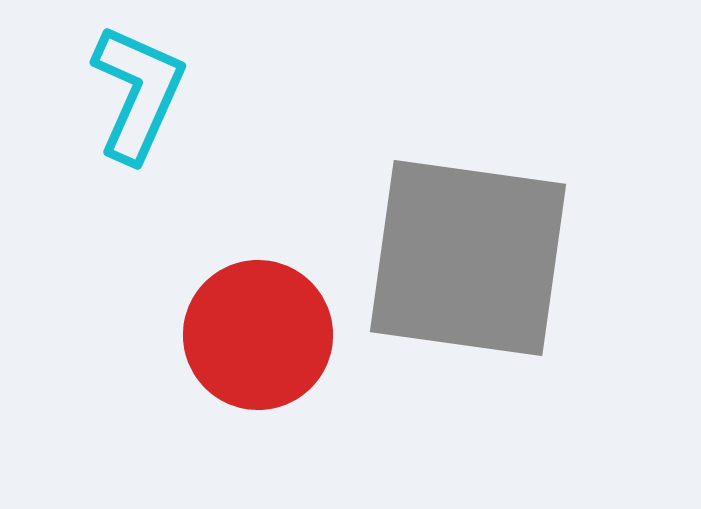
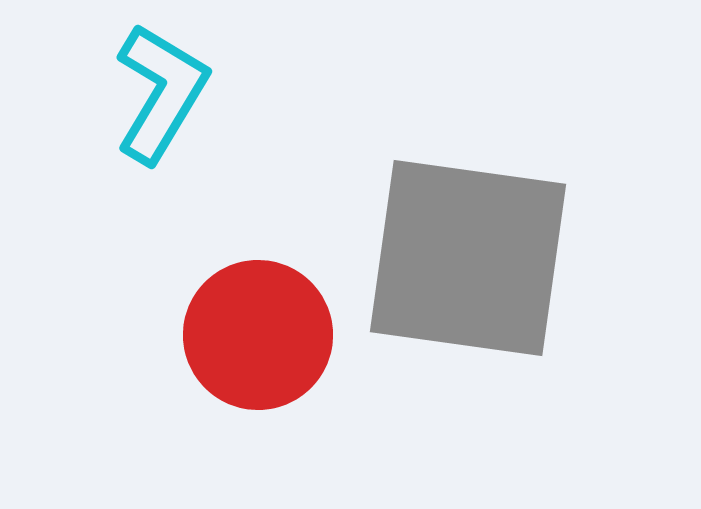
cyan L-shape: moved 23 px right; rotated 7 degrees clockwise
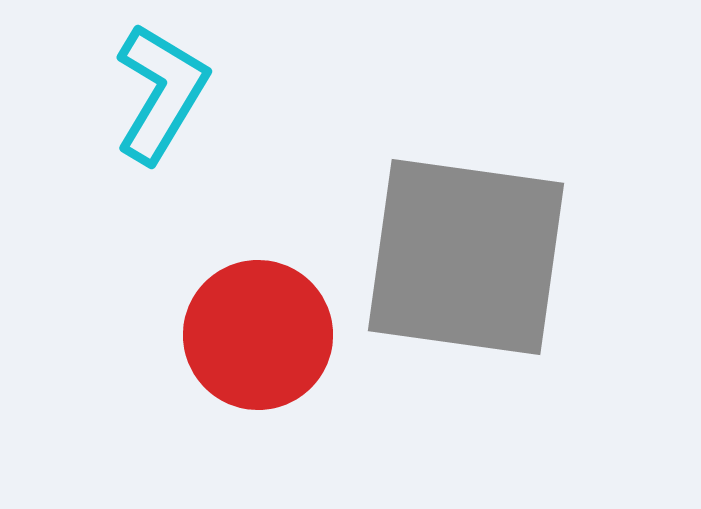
gray square: moved 2 px left, 1 px up
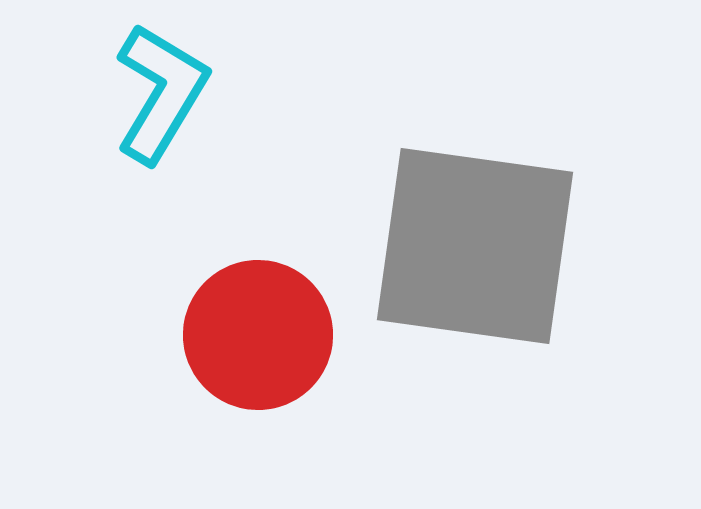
gray square: moved 9 px right, 11 px up
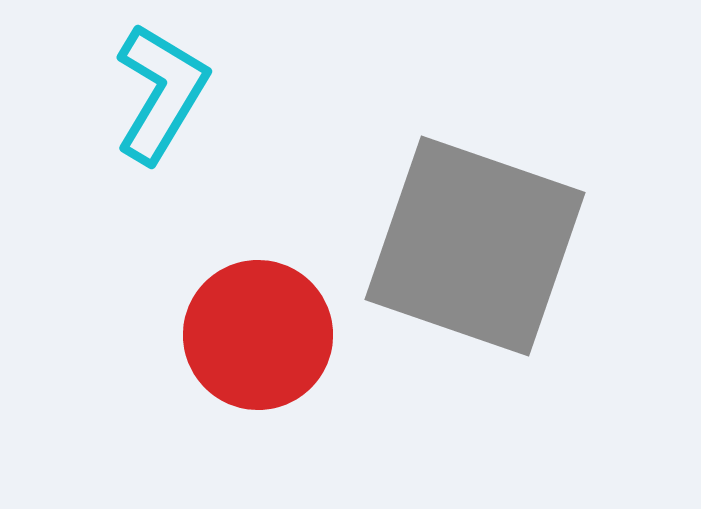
gray square: rotated 11 degrees clockwise
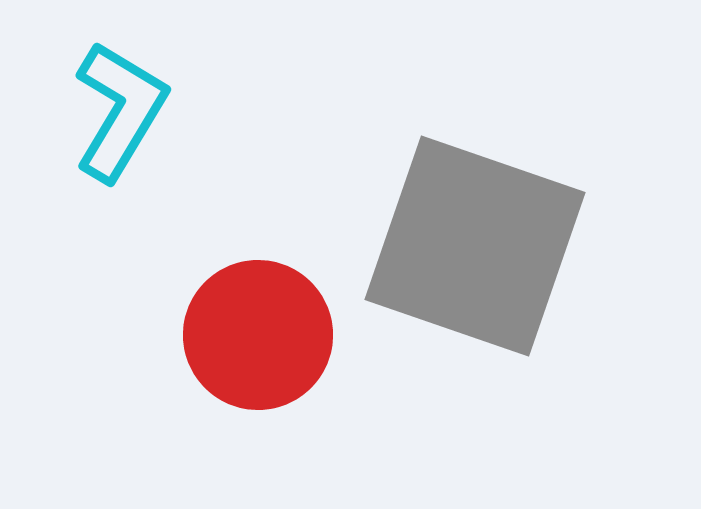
cyan L-shape: moved 41 px left, 18 px down
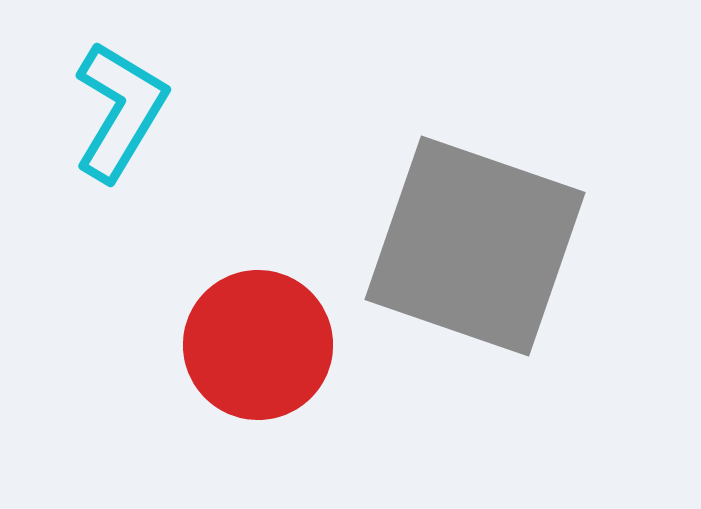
red circle: moved 10 px down
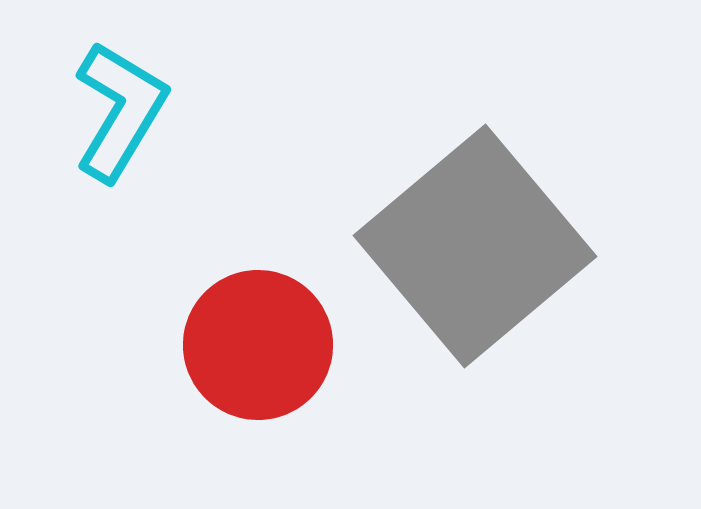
gray square: rotated 31 degrees clockwise
